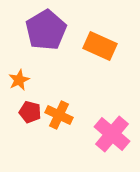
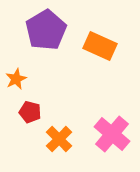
orange star: moved 3 px left, 1 px up
orange cross: moved 24 px down; rotated 20 degrees clockwise
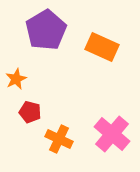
orange rectangle: moved 2 px right, 1 px down
orange cross: rotated 20 degrees counterclockwise
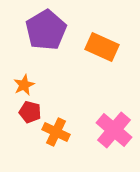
orange star: moved 8 px right, 6 px down
pink cross: moved 2 px right, 4 px up
orange cross: moved 3 px left, 7 px up
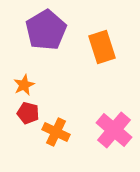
orange rectangle: rotated 48 degrees clockwise
red pentagon: moved 2 px left, 1 px down
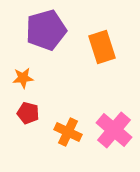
purple pentagon: rotated 15 degrees clockwise
orange star: moved 1 px left, 7 px up; rotated 20 degrees clockwise
orange cross: moved 12 px right
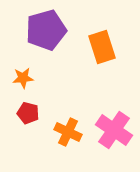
pink cross: rotated 6 degrees counterclockwise
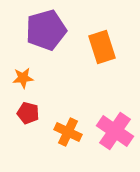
pink cross: moved 1 px right, 1 px down
